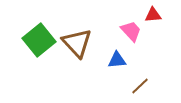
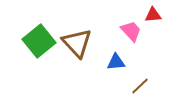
green square: moved 1 px down
blue triangle: moved 1 px left, 2 px down
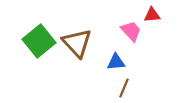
red triangle: moved 1 px left
brown line: moved 16 px left, 2 px down; rotated 24 degrees counterclockwise
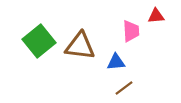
red triangle: moved 4 px right, 1 px down
pink trapezoid: rotated 40 degrees clockwise
brown triangle: moved 3 px right, 3 px down; rotated 40 degrees counterclockwise
brown line: rotated 30 degrees clockwise
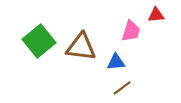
red triangle: moved 1 px up
pink trapezoid: rotated 20 degrees clockwise
brown triangle: moved 1 px right, 1 px down
brown line: moved 2 px left
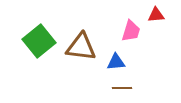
brown line: rotated 36 degrees clockwise
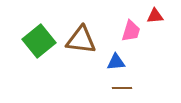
red triangle: moved 1 px left, 1 px down
brown triangle: moved 7 px up
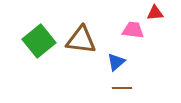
red triangle: moved 3 px up
pink trapezoid: moved 2 px right, 1 px up; rotated 100 degrees counterclockwise
blue triangle: rotated 36 degrees counterclockwise
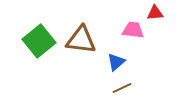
brown line: rotated 24 degrees counterclockwise
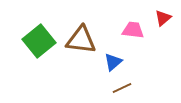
red triangle: moved 8 px right, 5 px down; rotated 36 degrees counterclockwise
blue triangle: moved 3 px left
